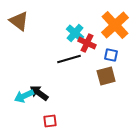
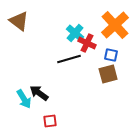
brown square: moved 2 px right, 2 px up
cyan arrow: moved 3 px down; rotated 96 degrees counterclockwise
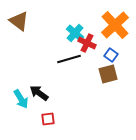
blue square: rotated 24 degrees clockwise
cyan arrow: moved 3 px left
red square: moved 2 px left, 2 px up
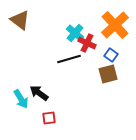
brown triangle: moved 1 px right, 1 px up
red square: moved 1 px right, 1 px up
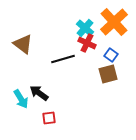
brown triangle: moved 3 px right, 24 px down
orange cross: moved 1 px left, 3 px up
cyan cross: moved 10 px right, 5 px up
black line: moved 6 px left
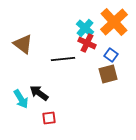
black line: rotated 10 degrees clockwise
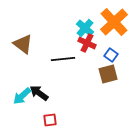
cyan arrow: moved 1 px right, 3 px up; rotated 78 degrees clockwise
red square: moved 1 px right, 2 px down
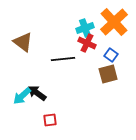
cyan cross: rotated 30 degrees clockwise
brown triangle: moved 2 px up
black arrow: moved 2 px left
